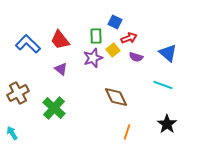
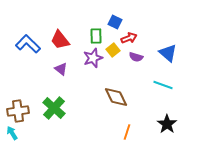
brown cross: moved 18 px down; rotated 20 degrees clockwise
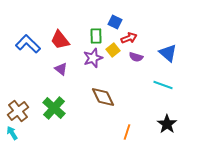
brown diamond: moved 13 px left
brown cross: rotated 30 degrees counterclockwise
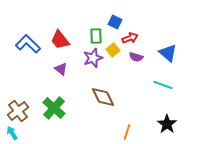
red arrow: moved 1 px right
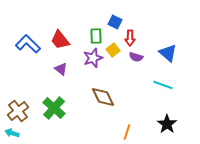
red arrow: rotated 112 degrees clockwise
cyan arrow: rotated 40 degrees counterclockwise
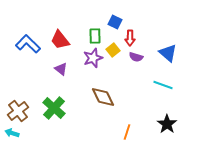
green rectangle: moved 1 px left
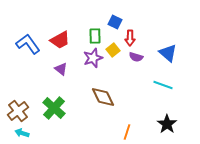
red trapezoid: rotated 80 degrees counterclockwise
blue L-shape: rotated 10 degrees clockwise
cyan arrow: moved 10 px right
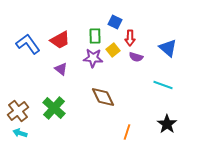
blue triangle: moved 5 px up
purple star: rotated 24 degrees clockwise
cyan arrow: moved 2 px left
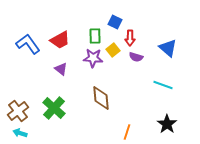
brown diamond: moved 2 px left, 1 px down; rotated 20 degrees clockwise
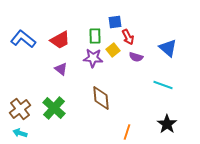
blue square: rotated 32 degrees counterclockwise
red arrow: moved 2 px left, 1 px up; rotated 28 degrees counterclockwise
blue L-shape: moved 5 px left, 5 px up; rotated 15 degrees counterclockwise
brown cross: moved 2 px right, 2 px up
